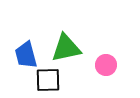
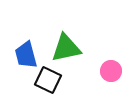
pink circle: moved 5 px right, 6 px down
black square: rotated 28 degrees clockwise
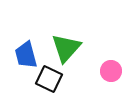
green triangle: rotated 36 degrees counterclockwise
black square: moved 1 px right, 1 px up
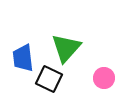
blue trapezoid: moved 3 px left, 3 px down; rotated 8 degrees clockwise
pink circle: moved 7 px left, 7 px down
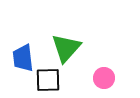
black square: moved 1 px left, 1 px down; rotated 28 degrees counterclockwise
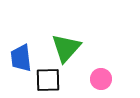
blue trapezoid: moved 2 px left
pink circle: moved 3 px left, 1 px down
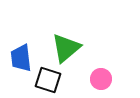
green triangle: rotated 8 degrees clockwise
black square: rotated 20 degrees clockwise
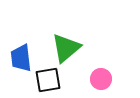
black square: rotated 28 degrees counterclockwise
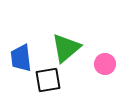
pink circle: moved 4 px right, 15 px up
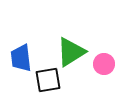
green triangle: moved 5 px right, 4 px down; rotated 8 degrees clockwise
pink circle: moved 1 px left
